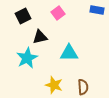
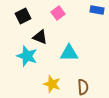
black triangle: rotated 35 degrees clockwise
cyan star: moved 2 px up; rotated 25 degrees counterclockwise
yellow star: moved 2 px left, 1 px up
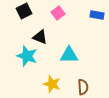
blue rectangle: moved 5 px down
black square: moved 1 px right, 5 px up
cyan triangle: moved 2 px down
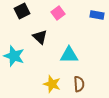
black square: moved 2 px left
black triangle: rotated 21 degrees clockwise
cyan star: moved 13 px left
brown semicircle: moved 4 px left, 3 px up
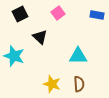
black square: moved 2 px left, 3 px down
cyan triangle: moved 9 px right, 1 px down
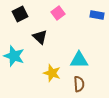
cyan triangle: moved 1 px right, 4 px down
yellow star: moved 11 px up
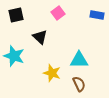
black square: moved 4 px left, 1 px down; rotated 14 degrees clockwise
brown semicircle: rotated 21 degrees counterclockwise
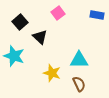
black square: moved 4 px right, 7 px down; rotated 28 degrees counterclockwise
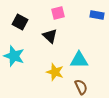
pink square: rotated 24 degrees clockwise
black square: rotated 21 degrees counterclockwise
black triangle: moved 10 px right, 1 px up
yellow star: moved 3 px right, 1 px up
brown semicircle: moved 2 px right, 3 px down
